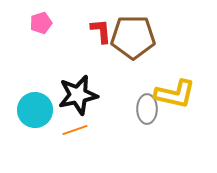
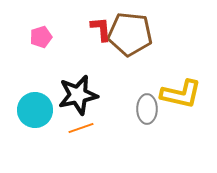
pink pentagon: moved 14 px down
red L-shape: moved 2 px up
brown pentagon: moved 3 px left, 3 px up; rotated 6 degrees clockwise
yellow L-shape: moved 6 px right
orange line: moved 6 px right, 2 px up
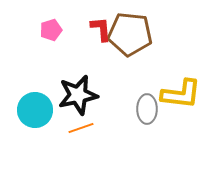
pink pentagon: moved 10 px right, 7 px up
yellow L-shape: rotated 6 degrees counterclockwise
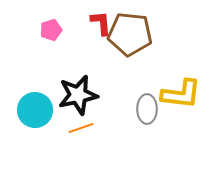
red L-shape: moved 6 px up
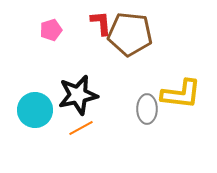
orange line: rotated 10 degrees counterclockwise
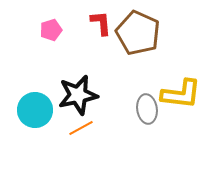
brown pentagon: moved 8 px right, 1 px up; rotated 18 degrees clockwise
gray ellipse: rotated 8 degrees counterclockwise
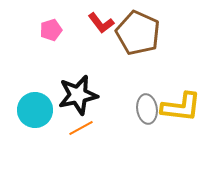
red L-shape: rotated 148 degrees clockwise
yellow L-shape: moved 13 px down
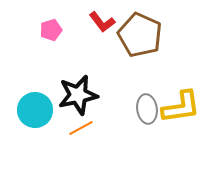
red L-shape: moved 1 px right, 1 px up
brown pentagon: moved 2 px right, 2 px down
yellow L-shape: rotated 15 degrees counterclockwise
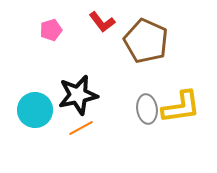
brown pentagon: moved 6 px right, 6 px down
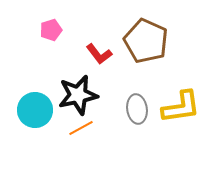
red L-shape: moved 3 px left, 32 px down
gray ellipse: moved 10 px left
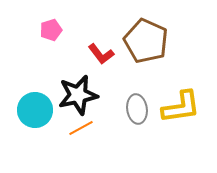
red L-shape: moved 2 px right
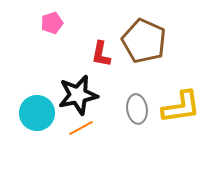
pink pentagon: moved 1 px right, 7 px up
brown pentagon: moved 2 px left
red L-shape: rotated 48 degrees clockwise
cyan circle: moved 2 px right, 3 px down
